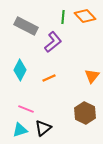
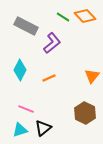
green line: rotated 64 degrees counterclockwise
purple L-shape: moved 1 px left, 1 px down
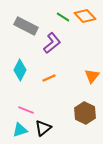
pink line: moved 1 px down
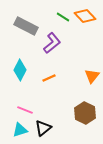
pink line: moved 1 px left
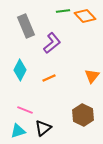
green line: moved 6 px up; rotated 40 degrees counterclockwise
gray rectangle: rotated 40 degrees clockwise
brown hexagon: moved 2 px left, 2 px down
cyan triangle: moved 2 px left, 1 px down
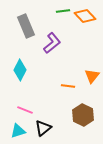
orange line: moved 19 px right, 8 px down; rotated 32 degrees clockwise
